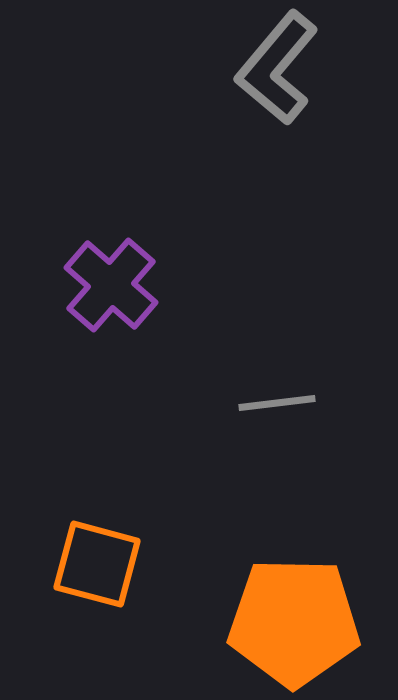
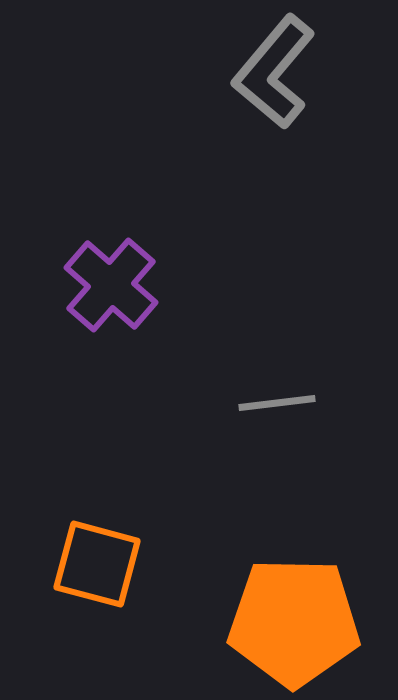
gray L-shape: moved 3 px left, 4 px down
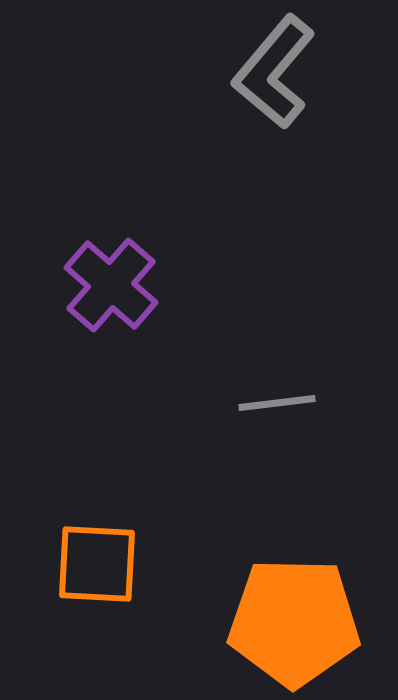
orange square: rotated 12 degrees counterclockwise
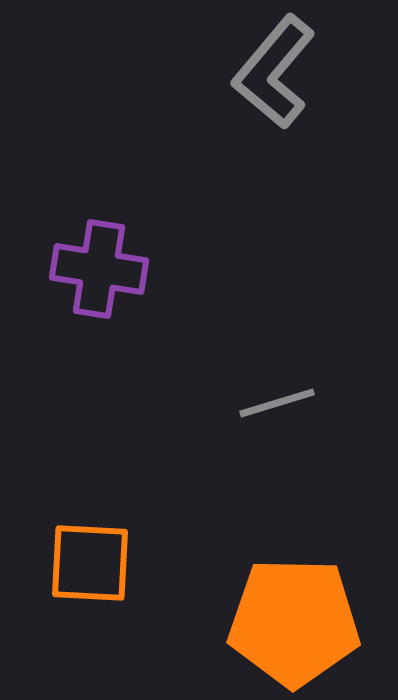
purple cross: moved 12 px left, 16 px up; rotated 32 degrees counterclockwise
gray line: rotated 10 degrees counterclockwise
orange square: moved 7 px left, 1 px up
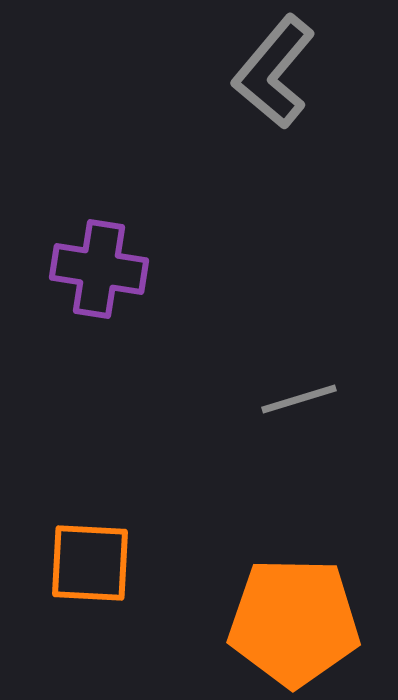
gray line: moved 22 px right, 4 px up
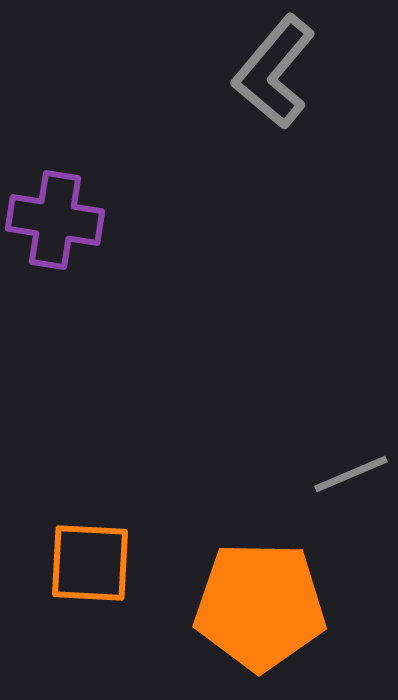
purple cross: moved 44 px left, 49 px up
gray line: moved 52 px right, 75 px down; rotated 6 degrees counterclockwise
orange pentagon: moved 34 px left, 16 px up
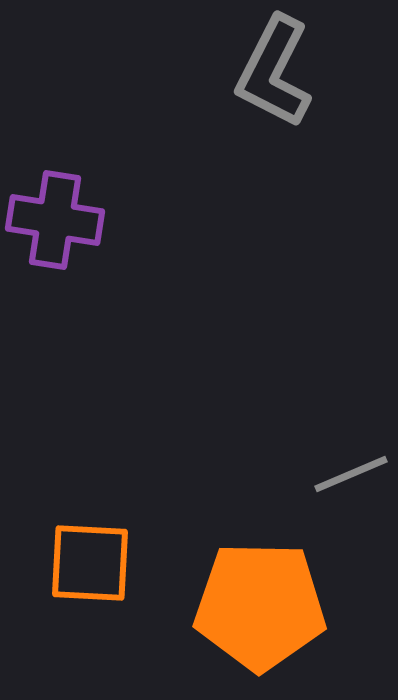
gray L-shape: rotated 13 degrees counterclockwise
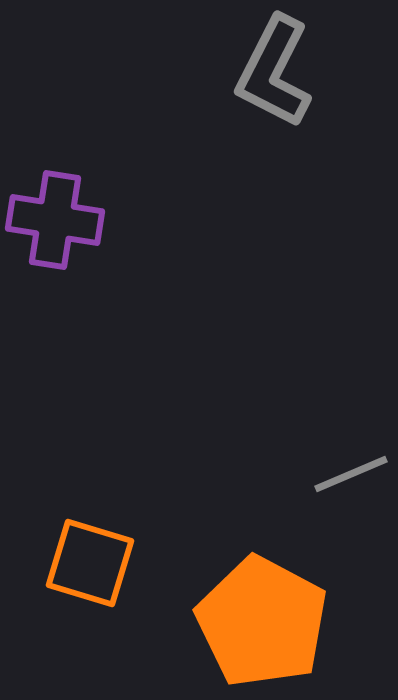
orange square: rotated 14 degrees clockwise
orange pentagon: moved 2 px right, 16 px down; rotated 27 degrees clockwise
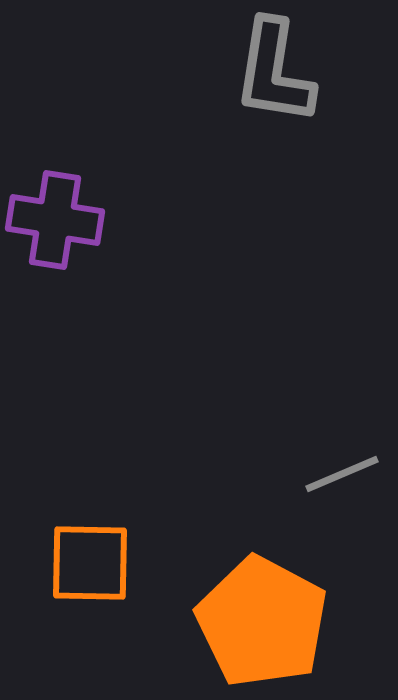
gray L-shape: rotated 18 degrees counterclockwise
gray line: moved 9 px left
orange square: rotated 16 degrees counterclockwise
